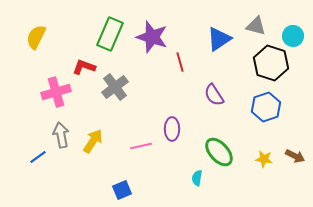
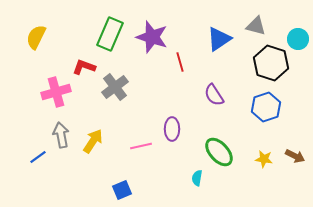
cyan circle: moved 5 px right, 3 px down
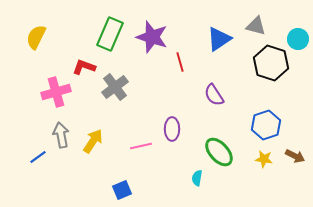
blue hexagon: moved 18 px down
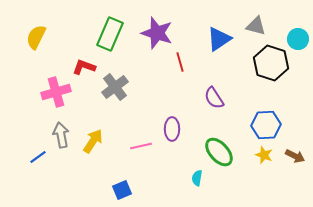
purple star: moved 5 px right, 4 px up
purple semicircle: moved 3 px down
blue hexagon: rotated 16 degrees clockwise
yellow star: moved 4 px up; rotated 12 degrees clockwise
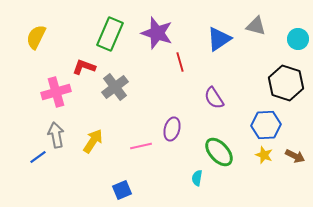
black hexagon: moved 15 px right, 20 px down
purple ellipse: rotated 15 degrees clockwise
gray arrow: moved 5 px left
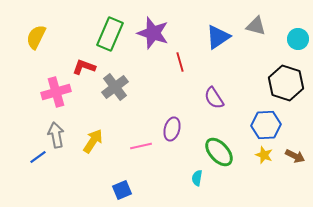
purple star: moved 4 px left
blue triangle: moved 1 px left, 2 px up
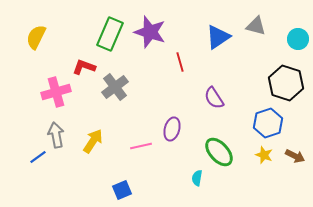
purple star: moved 3 px left, 1 px up
blue hexagon: moved 2 px right, 2 px up; rotated 16 degrees counterclockwise
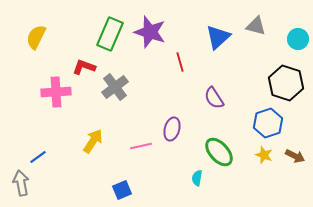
blue triangle: rotated 8 degrees counterclockwise
pink cross: rotated 12 degrees clockwise
gray arrow: moved 35 px left, 48 px down
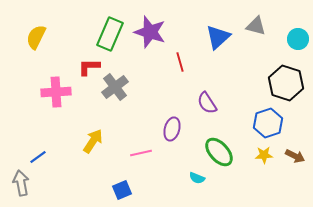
red L-shape: moved 5 px right; rotated 20 degrees counterclockwise
purple semicircle: moved 7 px left, 5 px down
pink line: moved 7 px down
yellow star: rotated 24 degrees counterclockwise
cyan semicircle: rotated 77 degrees counterclockwise
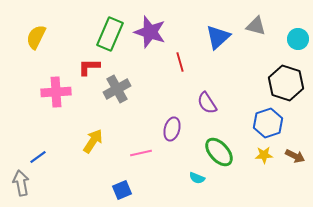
gray cross: moved 2 px right, 2 px down; rotated 8 degrees clockwise
